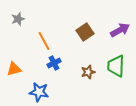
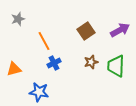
brown square: moved 1 px right, 1 px up
brown star: moved 3 px right, 10 px up
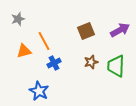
brown square: rotated 12 degrees clockwise
orange triangle: moved 10 px right, 18 px up
blue star: moved 1 px up; rotated 18 degrees clockwise
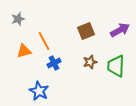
brown star: moved 1 px left
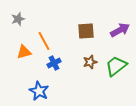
brown square: rotated 18 degrees clockwise
orange triangle: moved 1 px down
green trapezoid: rotated 50 degrees clockwise
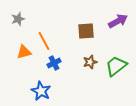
purple arrow: moved 2 px left, 9 px up
blue star: moved 2 px right
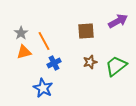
gray star: moved 3 px right, 14 px down; rotated 16 degrees counterclockwise
blue star: moved 2 px right, 3 px up
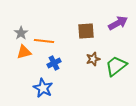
purple arrow: moved 2 px down
orange line: rotated 54 degrees counterclockwise
brown star: moved 3 px right, 3 px up
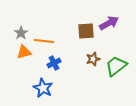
purple arrow: moved 9 px left
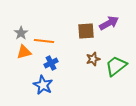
blue cross: moved 3 px left
blue star: moved 3 px up
